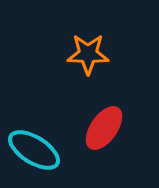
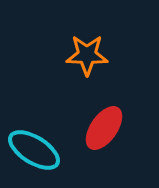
orange star: moved 1 px left, 1 px down
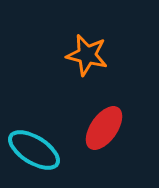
orange star: rotated 12 degrees clockwise
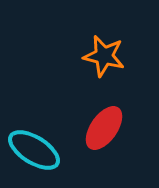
orange star: moved 17 px right, 1 px down
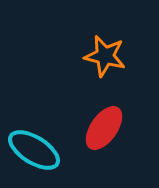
orange star: moved 1 px right
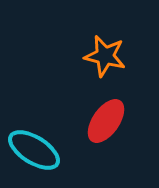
red ellipse: moved 2 px right, 7 px up
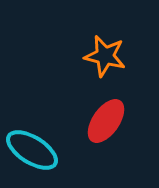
cyan ellipse: moved 2 px left
